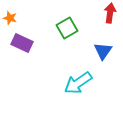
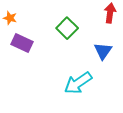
green square: rotated 15 degrees counterclockwise
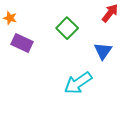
red arrow: rotated 30 degrees clockwise
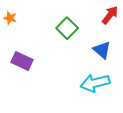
red arrow: moved 2 px down
purple rectangle: moved 18 px down
blue triangle: moved 1 px left, 1 px up; rotated 24 degrees counterclockwise
cyan arrow: moved 17 px right; rotated 20 degrees clockwise
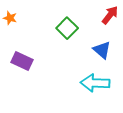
cyan arrow: rotated 16 degrees clockwise
